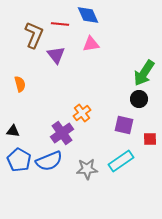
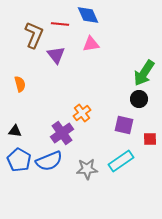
black triangle: moved 2 px right
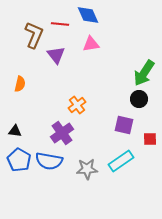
orange semicircle: rotated 28 degrees clockwise
orange cross: moved 5 px left, 8 px up
blue semicircle: rotated 32 degrees clockwise
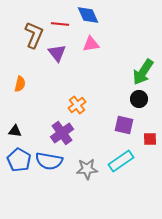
purple triangle: moved 1 px right, 2 px up
green arrow: moved 1 px left, 1 px up
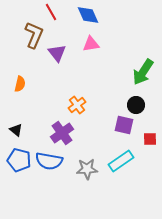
red line: moved 9 px left, 12 px up; rotated 54 degrees clockwise
black circle: moved 3 px left, 6 px down
black triangle: moved 1 px right, 1 px up; rotated 32 degrees clockwise
blue pentagon: rotated 15 degrees counterclockwise
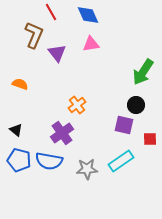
orange semicircle: rotated 84 degrees counterclockwise
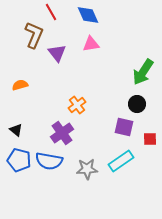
orange semicircle: moved 1 px down; rotated 35 degrees counterclockwise
black circle: moved 1 px right, 1 px up
purple square: moved 2 px down
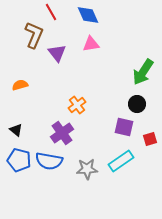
red square: rotated 16 degrees counterclockwise
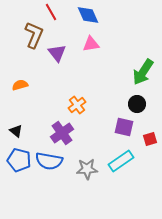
black triangle: moved 1 px down
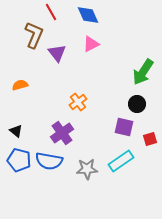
pink triangle: rotated 18 degrees counterclockwise
orange cross: moved 1 px right, 3 px up
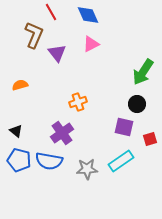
orange cross: rotated 18 degrees clockwise
